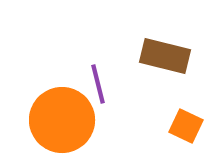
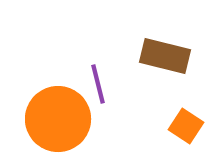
orange circle: moved 4 px left, 1 px up
orange square: rotated 8 degrees clockwise
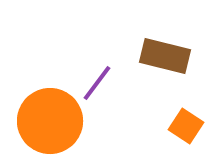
purple line: moved 1 px left, 1 px up; rotated 51 degrees clockwise
orange circle: moved 8 px left, 2 px down
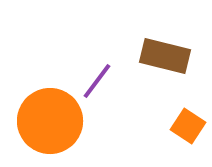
purple line: moved 2 px up
orange square: moved 2 px right
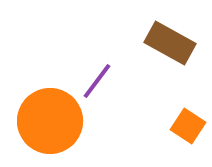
brown rectangle: moved 5 px right, 13 px up; rotated 15 degrees clockwise
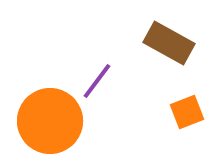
brown rectangle: moved 1 px left
orange square: moved 1 px left, 14 px up; rotated 36 degrees clockwise
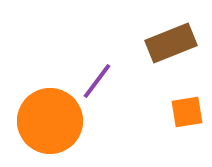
brown rectangle: moved 2 px right; rotated 51 degrees counterclockwise
orange square: rotated 12 degrees clockwise
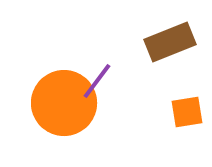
brown rectangle: moved 1 px left, 1 px up
orange circle: moved 14 px right, 18 px up
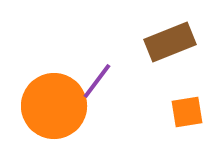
orange circle: moved 10 px left, 3 px down
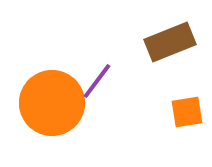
orange circle: moved 2 px left, 3 px up
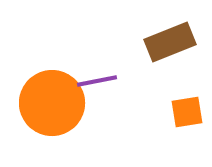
purple line: rotated 42 degrees clockwise
